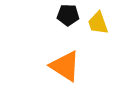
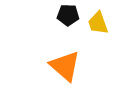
orange triangle: rotated 8 degrees clockwise
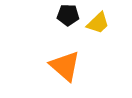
yellow trapezoid: rotated 115 degrees counterclockwise
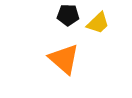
orange triangle: moved 1 px left, 7 px up
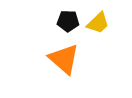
black pentagon: moved 6 px down
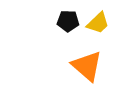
orange triangle: moved 23 px right, 7 px down
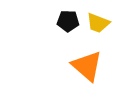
yellow trapezoid: rotated 65 degrees clockwise
